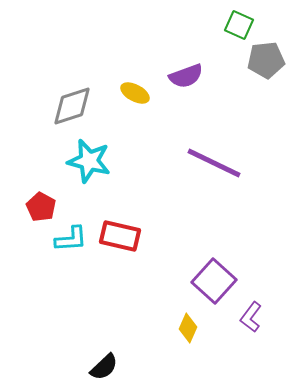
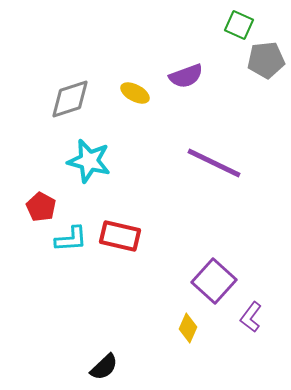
gray diamond: moved 2 px left, 7 px up
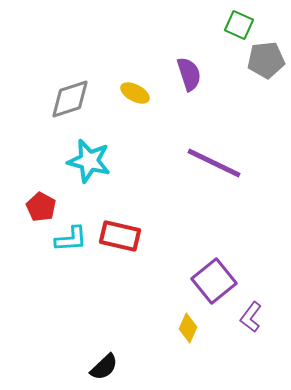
purple semicircle: moved 3 px right, 2 px up; rotated 88 degrees counterclockwise
purple square: rotated 9 degrees clockwise
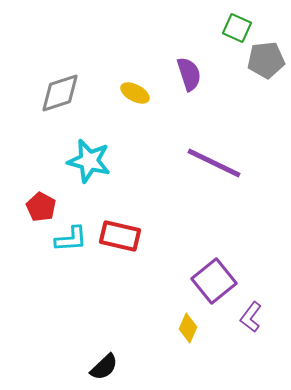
green square: moved 2 px left, 3 px down
gray diamond: moved 10 px left, 6 px up
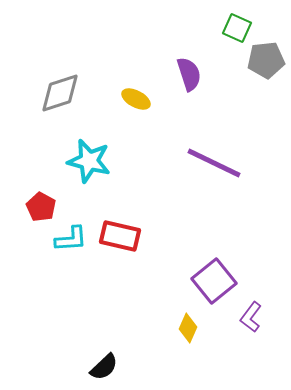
yellow ellipse: moved 1 px right, 6 px down
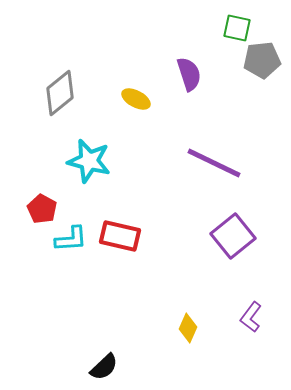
green square: rotated 12 degrees counterclockwise
gray pentagon: moved 4 px left
gray diamond: rotated 21 degrees counterclockwise
red pentagon: moved 1 px right, 2 px down
purple square: moved 19 px right, 45 px up
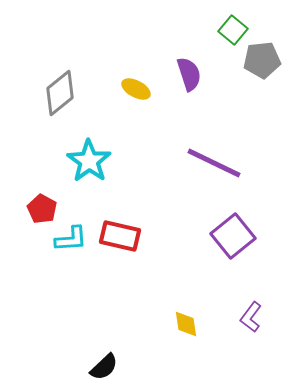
green square: moved 4 px left, 2 px down; rotated 28 degrees clockwise
yellow ellipse: moved 10 px up
cyan star: rotated 21 degrees clockwise
yellow diamond: moved 2 px left, 4 px up; rotated 32 degrees counterclockwise
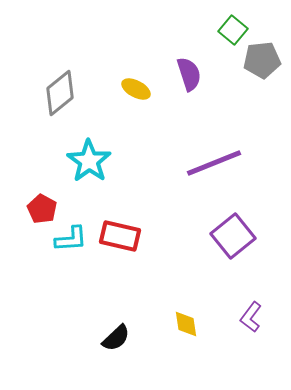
purple line: rotated 48 degrees counterclockwise
black semicircle: moved 12 px right, 29 px up
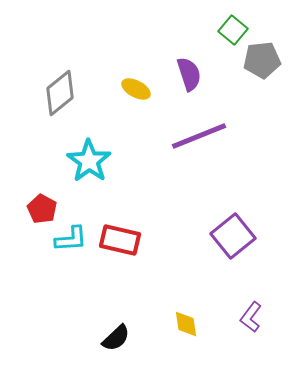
purple line: moved 15 px left, 27 px up
red rectangle: moved 4 px down
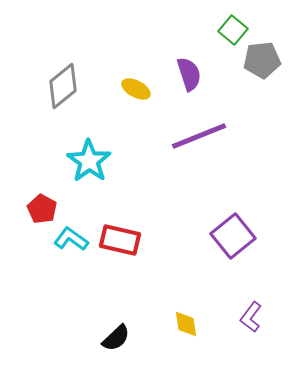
gray diamond: moved 3 px right, 7 px up
cyan L-shape: rotated 140 degrees counterclockwise
